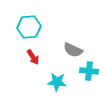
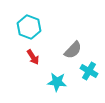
cyan hexagon: rotated 25 degrees clockwise
gray semicircle: rotated 72 degrees counterclockwise
cyan cross: rotated 24 degrees clockwise
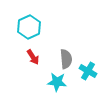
cyan hexagon: rotated 15 degrees clockwise
gray semicircle: moved 7 px left, 9 px down; rotated 48 degrees counterclockwise
cyan cross: moved 1 px left
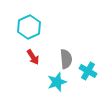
cyan star: rotated 24 degrees counterclockwise
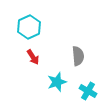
gray semicircle: moved 12 px right, 3 px up
cyan cross: moved 20 px down
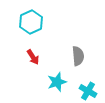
cyan hexagon: moved 2 px right, 5 px up
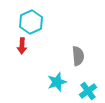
red arrow: moved 11 px left, 11 px up; rotated 35 degrees clockwise
cyan cross: rotated 24 degrees clockwise
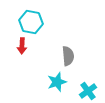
cyan hexagon: rotated 25 degrees counterclockwise
gray semicircle: moved 10 px left
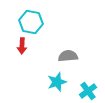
gray semicircle: rotated 90 degrees counterclockwise
